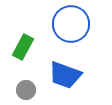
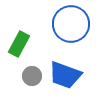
green rectangle: moved 4 px left, 3 px up
gray circle: moved 6 px right, 14 px up
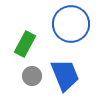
green rectangle: moved 6 px right
blue trapezoid: rotated 132 degrees counterclockwise
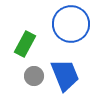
gray circle: moved 2 px right
